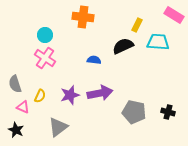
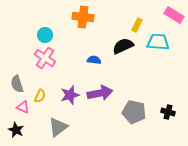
gray semicircle: moved 2 px right
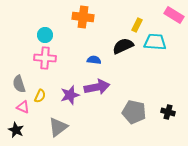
cyan trapezoid: moved 3 px left
pink cross: rotated 30 degrees counterclockwise
gray semicircle: moved 2 px right
purple arrow: moved 3 px left, 6 px up
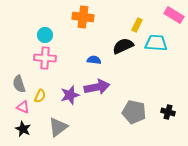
cyan trapezoid: moved 1 px right, 1 px down
black star: moved 7 px right, 1 px up
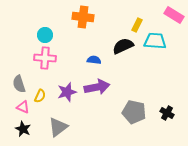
cyan trapezoid: moved 1 px left, 2 px up
purple star: moved 3 px left, 3 px up
black cross: moved 1 px left, 1 px down; rotated 16 degrees clockwise
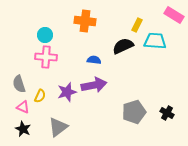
orange cross: moved 2 px right, 4 px down
pink cross: moved 1 px right, 1 px up
purple arrow: moved 3 px left, 2 px up
gray pentagon: rotated 30 degrees counterclockwise
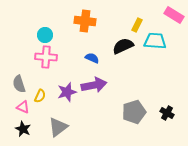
blue semicircle: moved 2 px left, 2 px up; rotated 16 degrees clockwise
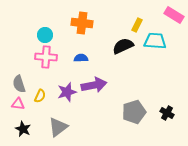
orange cross: moved 3 px left, 2 px down
blue semicircle: moved 11 px left; rotated 24 degrees counterclockwise
pink triangle: moved 5 px left, 3 px up; rotated 16 degrees counterclockwise
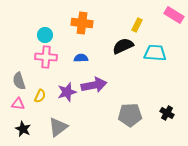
cyan trapezoid: moved 12 px down
gray semicircle: moved 3 px up
gray pentagon: moved 4 px left, 3 px down; rotated 15 degrees clockwise
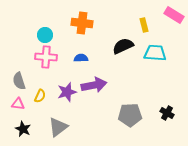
yellow rectangle: moved 7 px right; rotated 40 degrees counterclockwise
